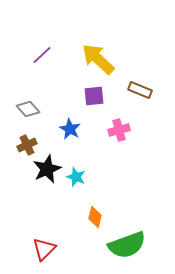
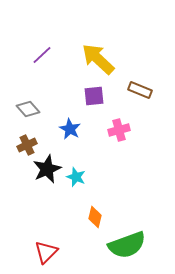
red triangle: moved 2 px right, 3 px down
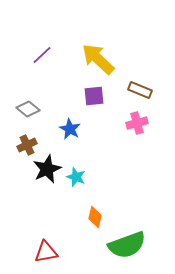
gray diamond: rotated 10 degrees counterclockwise
pink cross: moved 18 px right, 7 px up
red triangle: rotated 35 degrees clockwise
